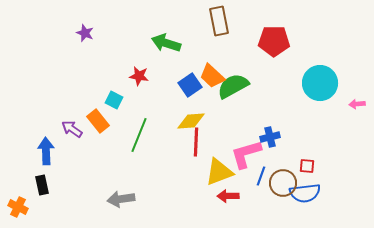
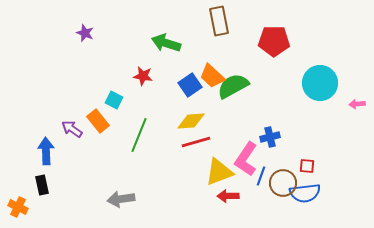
red star: moved 4 px right
red line: rotated 72 degrees clockwise
pink L-shape: moved 5 px down; rotated 40 degrees counterclockwise
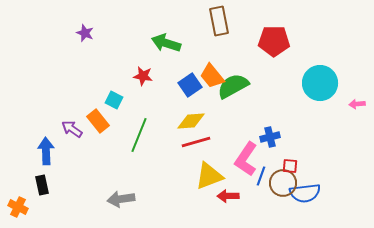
orange trapezoid: rotated 8 degrees clockwise
red square: moved 17 px left
yellow triangle: moved 10 px left, 4 px down
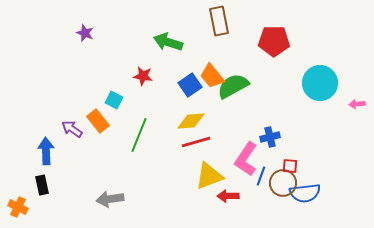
green arrow: moved 2 px right, 1 px up
gray arrow: moved 11 px left
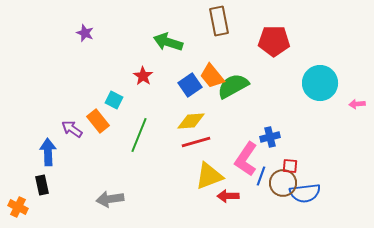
red star: rotated 24 degrees clockwise
blue arrow: moved 2 px right, 1 px down
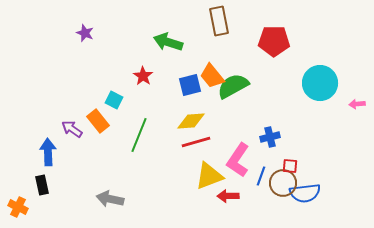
blue square: rotated 20 degrees clockwise
pink L-shape: moved 8 px left, 1 px down
gray arrow: rotated 20 degrees clockwise
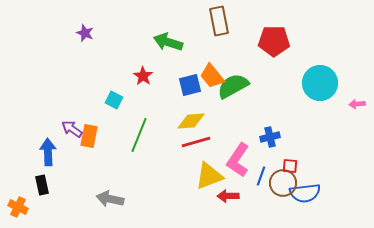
orange rectangle: moved 9 px left, 15 px down; rotated 50 degrees clockwise
